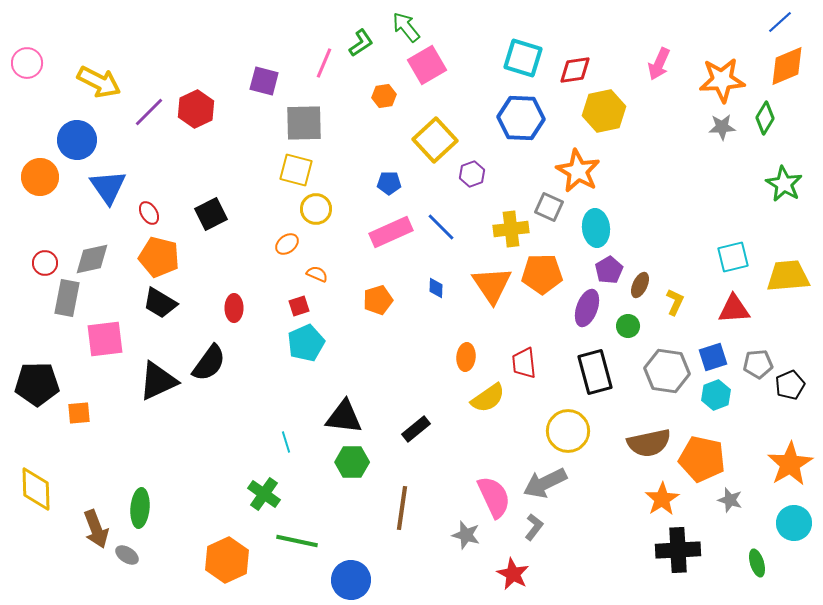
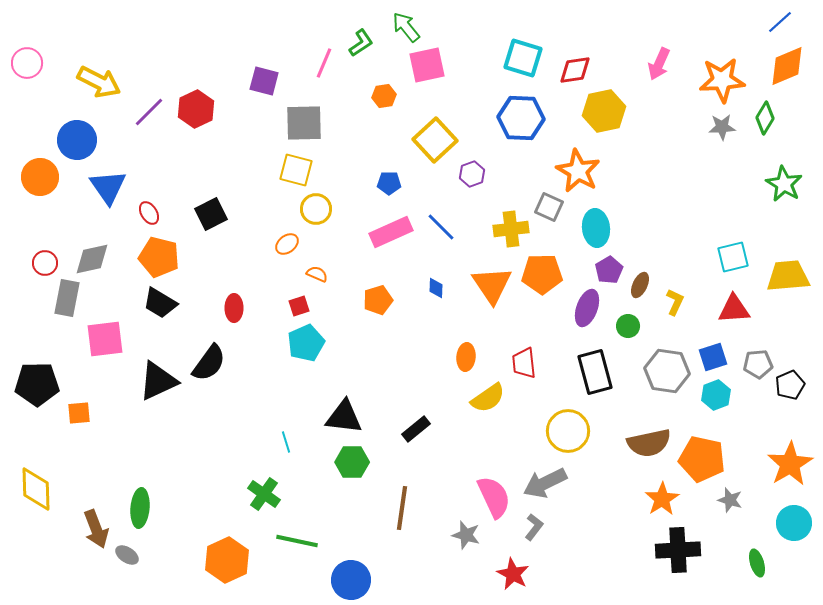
pink square at (427, 65): rotated 18 degrees clockwise
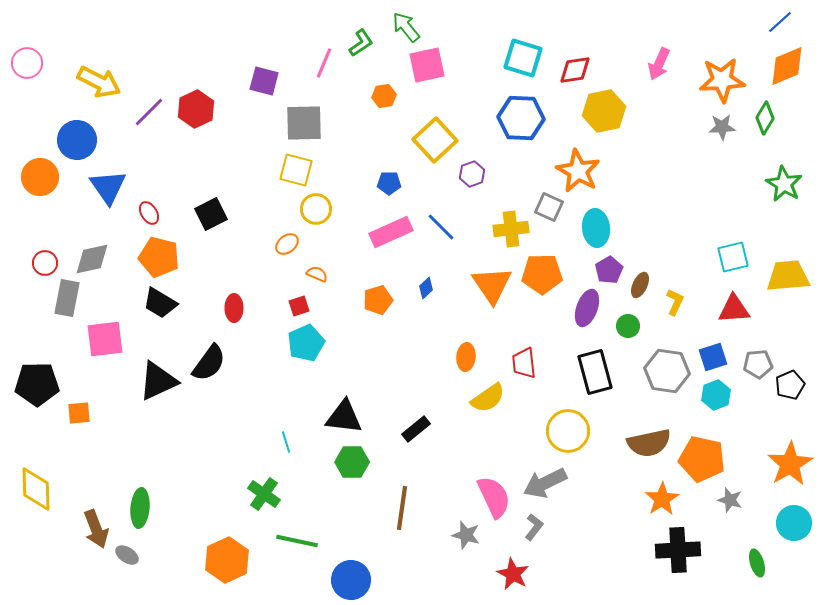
blue diamond at (436, 288): moved 10 px left; rotated 45 degrees clockwise
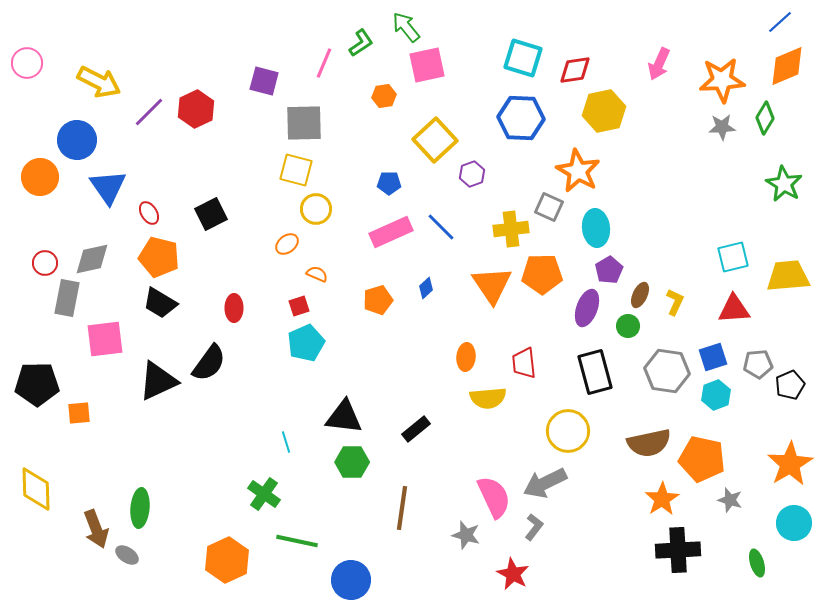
brown ellipse at (640, 285): moved 10 px down
yellow semicircle at (488, 398): rotated 30 degrees clockwise
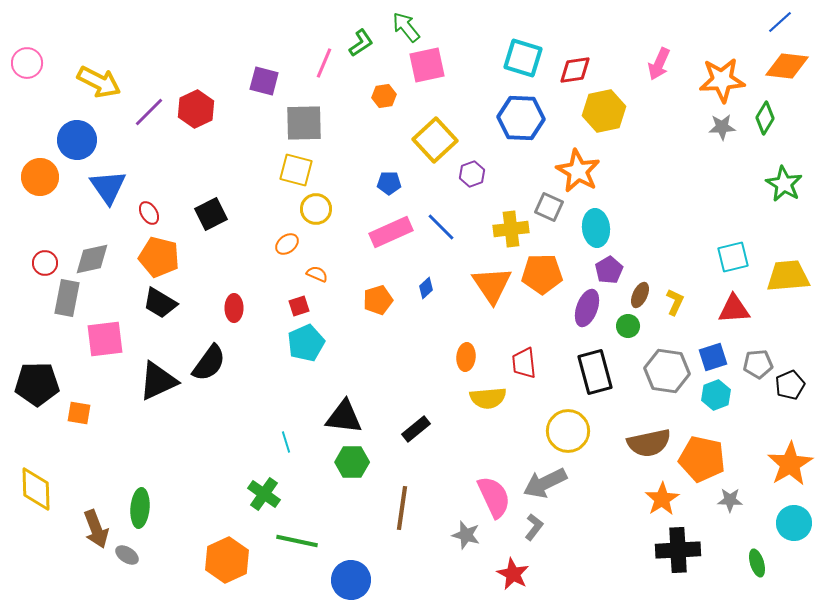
orange diamond at (787, 66): rotated 30 degrees clockwise
orange square at (79, 413): rotated 15 degrees clockwise
gray star at (730, 500): rotated 15 degrees counterclockwise
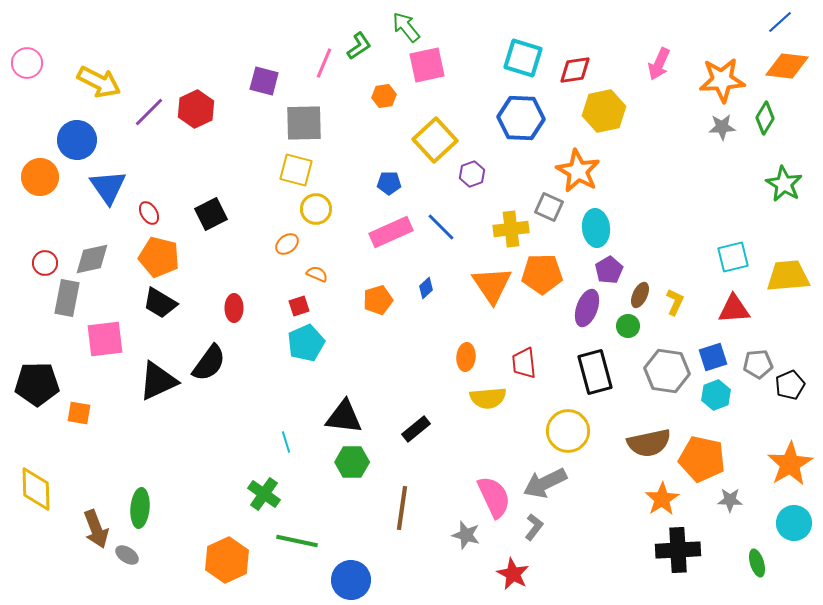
green L-shape at (361, 43): moved 2 px left, 3 px down
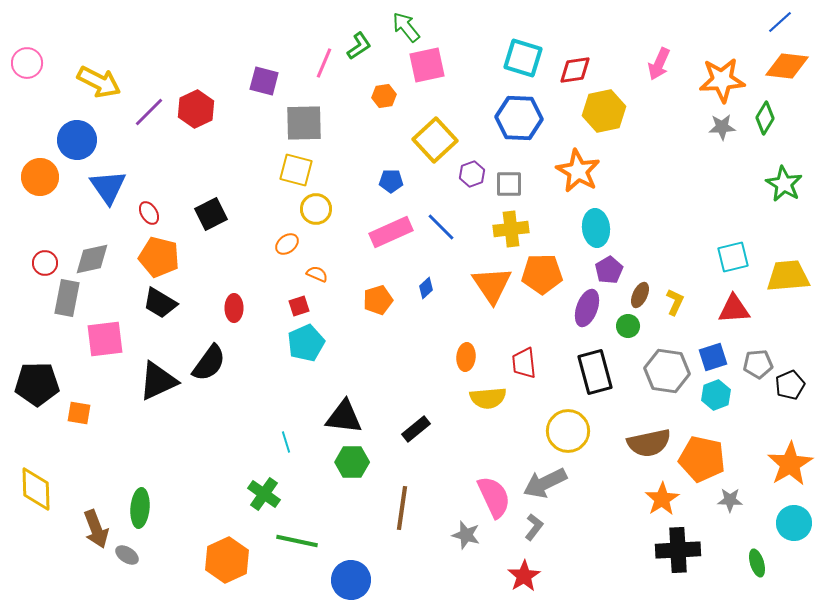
blue hexagon at (521, 118): moved 2 px left
blue pentagon at (389, 183): moved 2 px right, 2 px up
gray square at (549, 207): moved 40 px left, 23 px up; rotated 24 degrees counterclockwise
red star at (513, 574): moved 11 px right, 2 px down; rotated 12 degrees clockwise
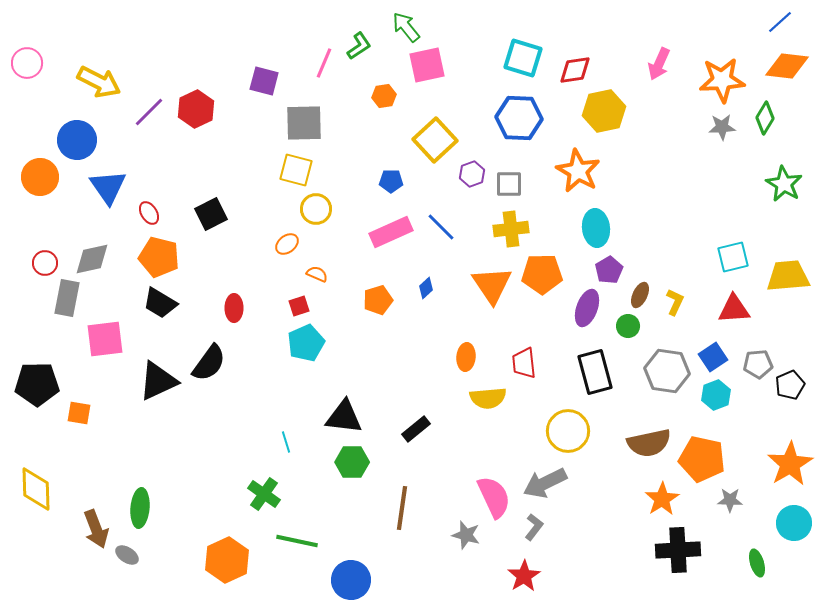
blue square at (713, 357): rotated 16 degrees counterclockwise
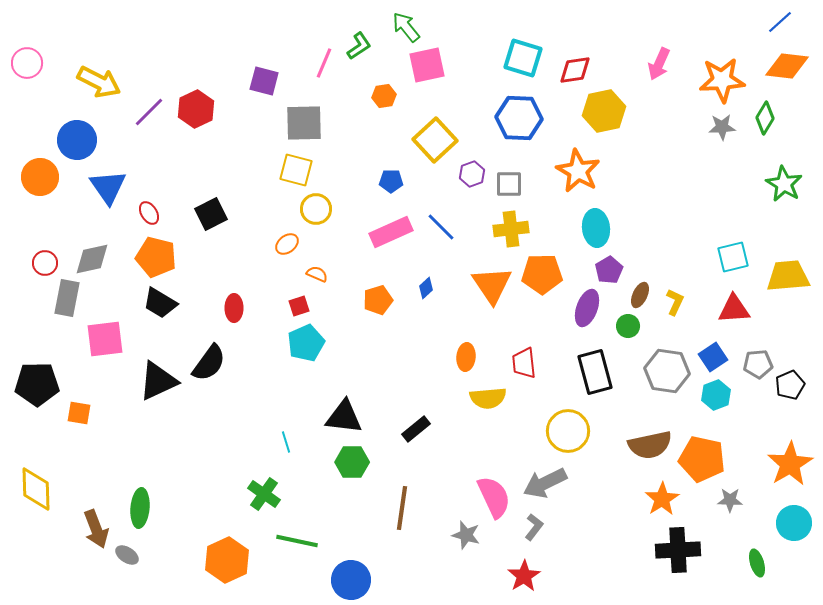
orange pentagon at (159, 257): moved 3 px left
brown semicircle at (649, 443): moved 1 px right, 2 px down
